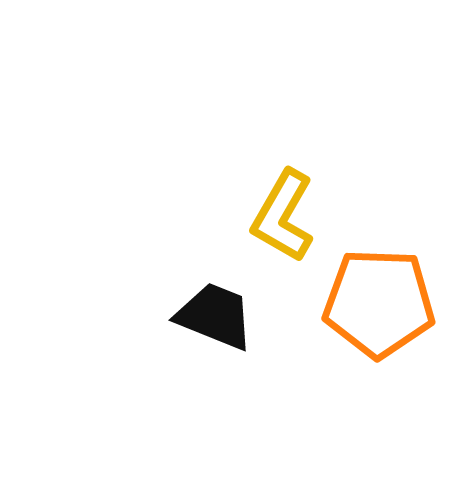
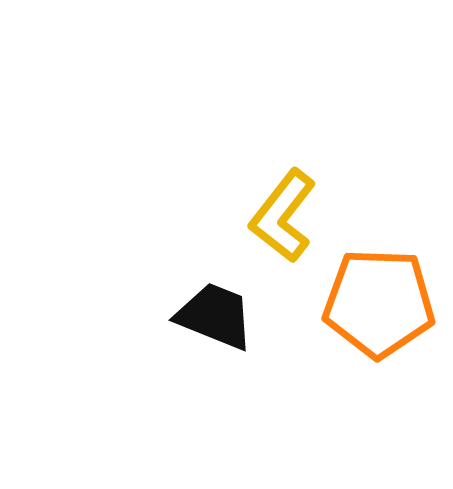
yellow L-shape: rotated 8 degrees clockwise
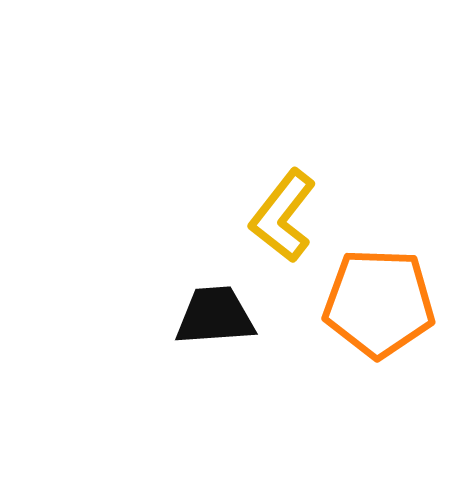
black trapezoid: rotated 26 degrees counterclockwise
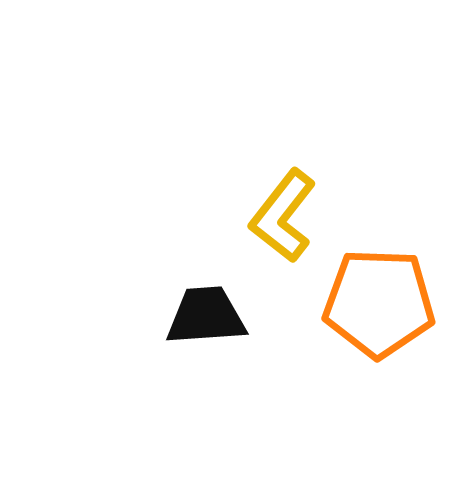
black trapezoid: moved 9 px left
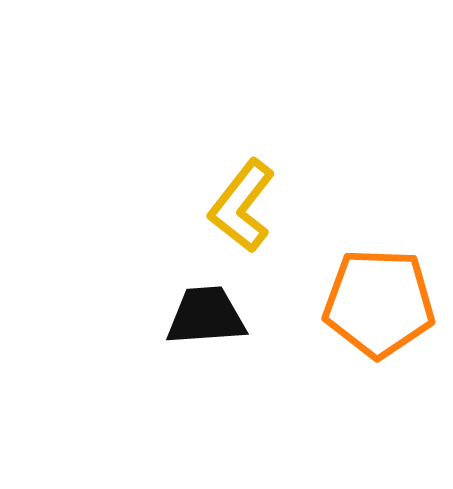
yellow L-shape: moved 41 px left, 10 px up
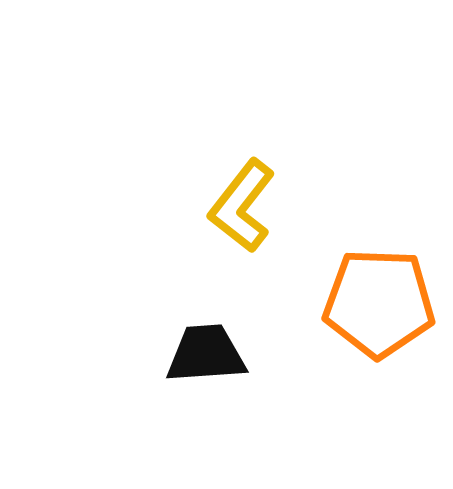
black trapezoid: moved 38 px down
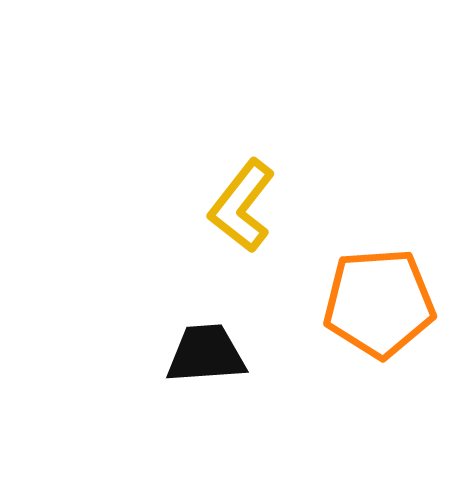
orange pentagon: rotated 6 degrees counterclockwise
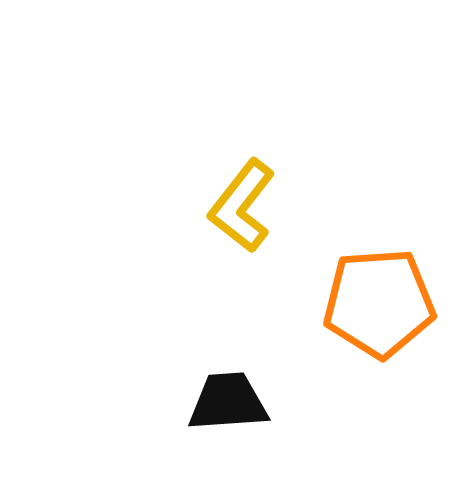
black trapezoid: moved 22 px right, 48 px down
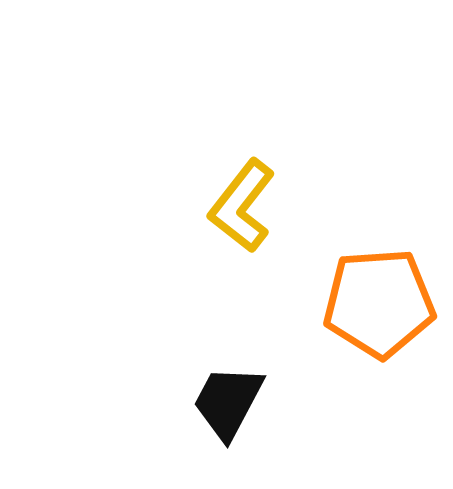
black trapezoid: rotated 58 degrees counterclockwise
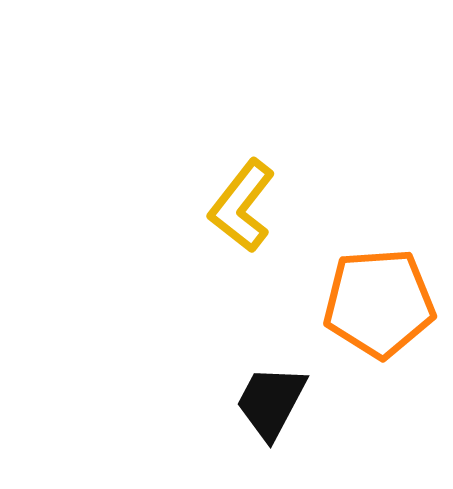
black trapezoid: moved 43 px right
